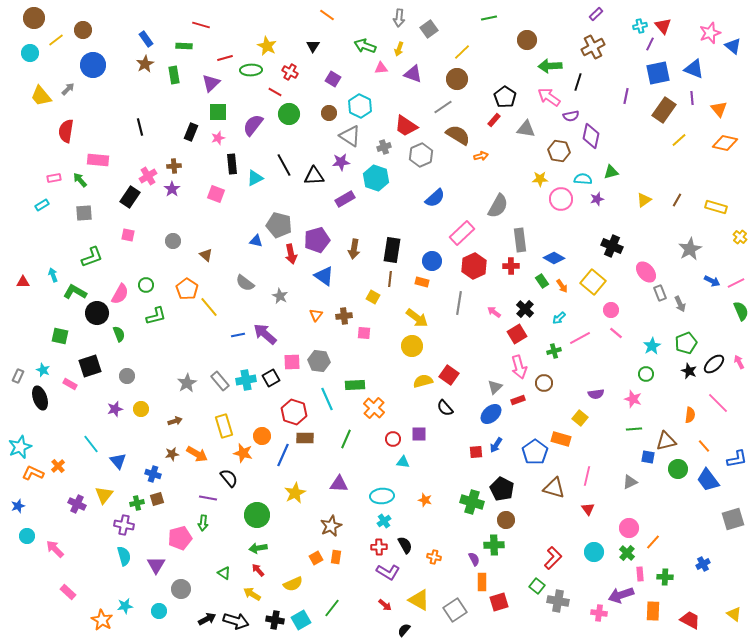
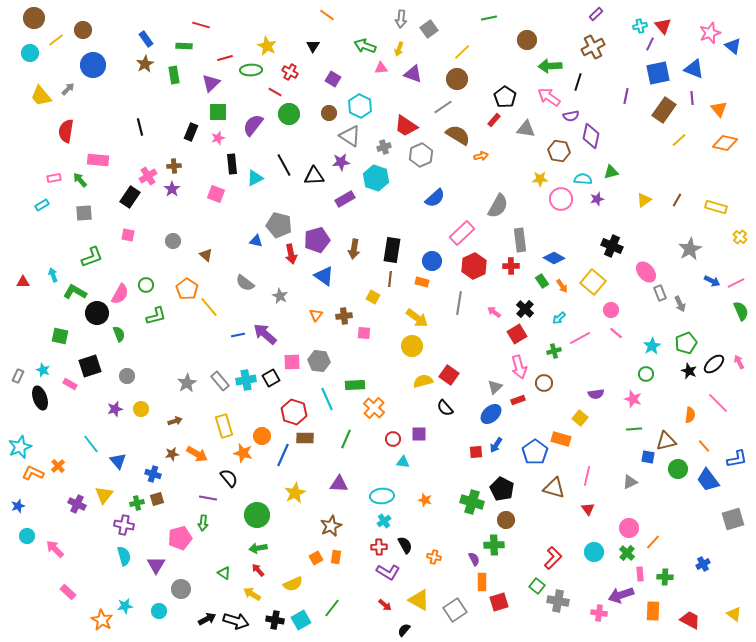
gray arrow at (399, 18): moved 2 px right, 1 px down
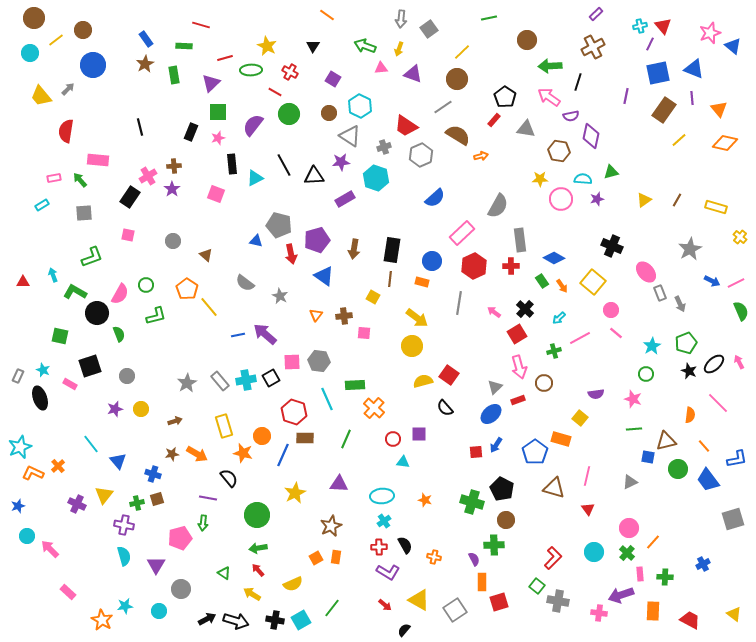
pink arrow at (55, 549): moved 5 px left
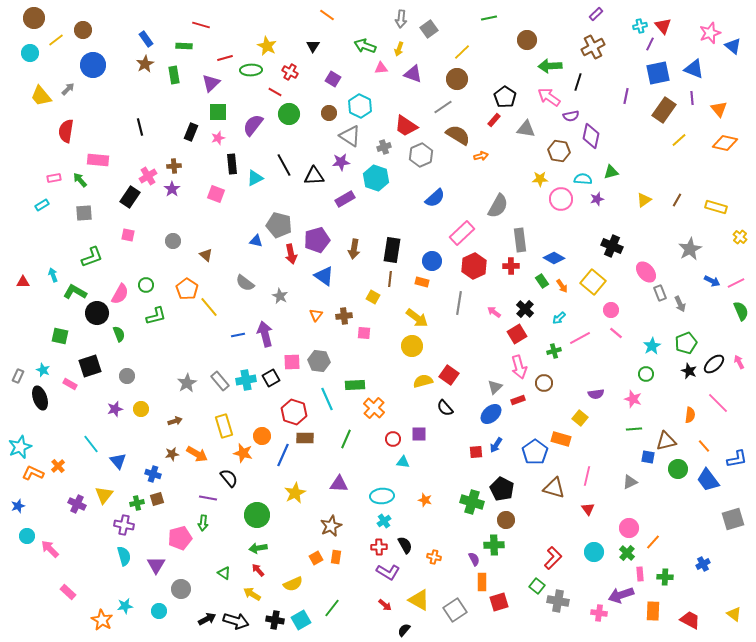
purple arrow at (265, 334): rotated 35 degrees clockwise
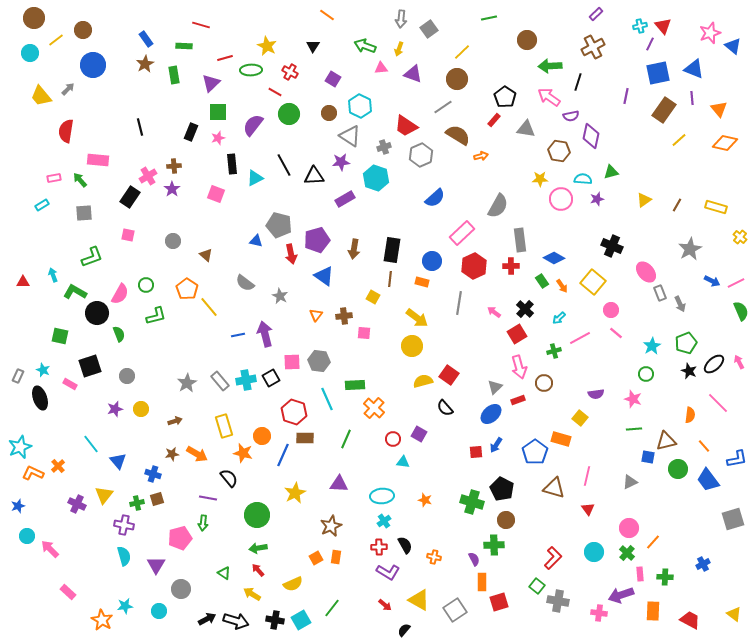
brown line at (677, 200): moved 5 px down
purple square at (419, 434): rotated 28 degrees clockwise
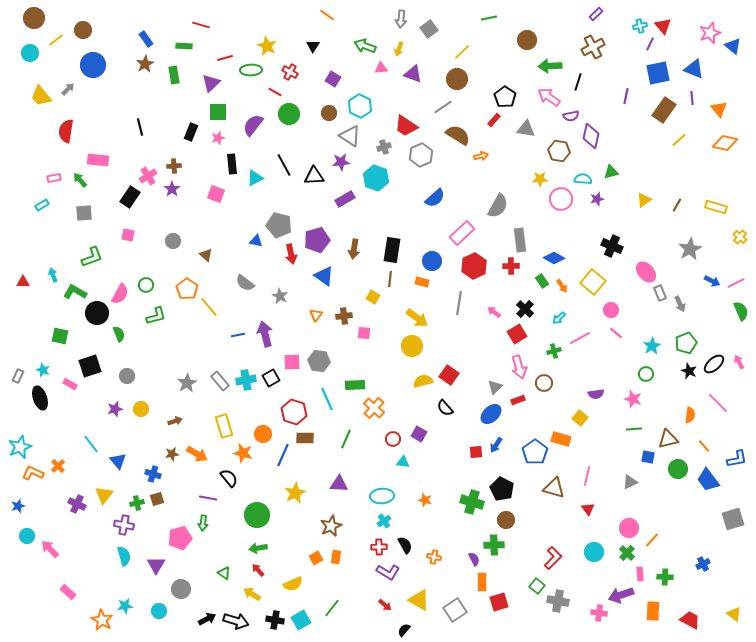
orange circle at (262, 436): moved 1 px right, 2 px up
brown triangle at (666, 441): moved 2 px right, 2 px up
orange line at (653, 542): moved 1 px left, 2 px up
